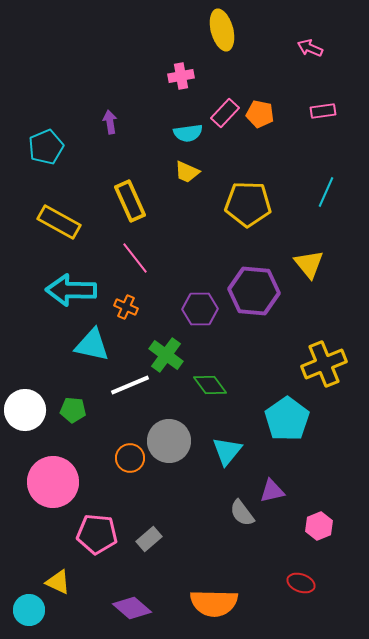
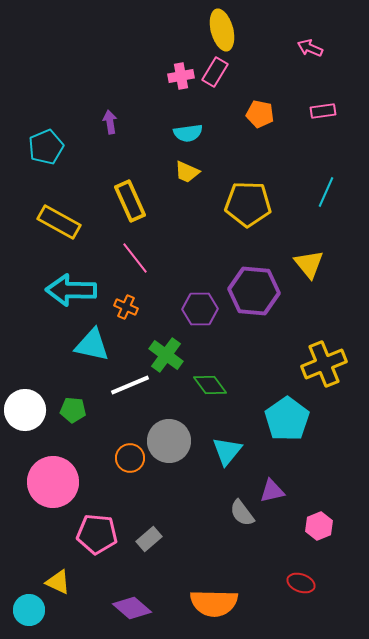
pink rectangle at (225, 113): moved 10 px left, 41 px up; rotated 12 degrees counterclockwise
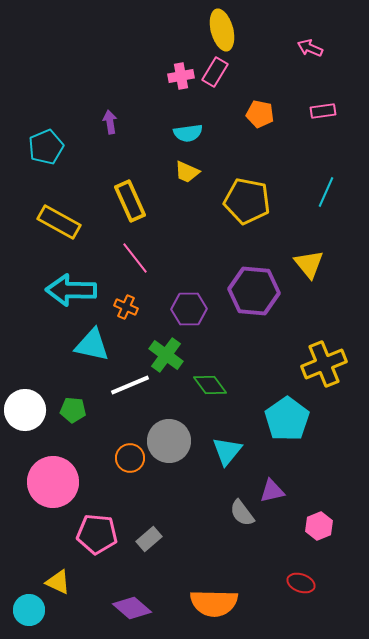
yellow pentagon at (248, 204): moved 1 px left, 3 px up; rotated 9 degrees clockwise
purple hexagon at (200, 309): moved 11 px left
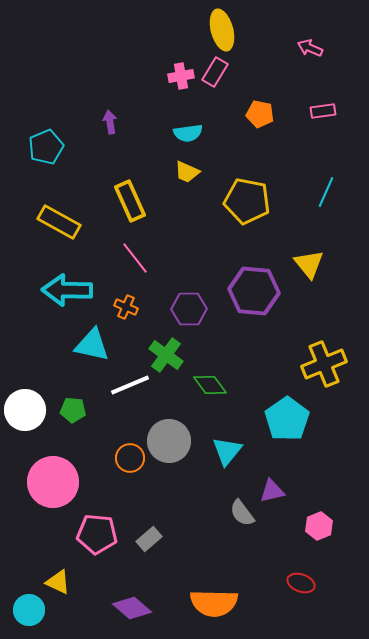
cyan arrow at (71, 290): moved 4 px left
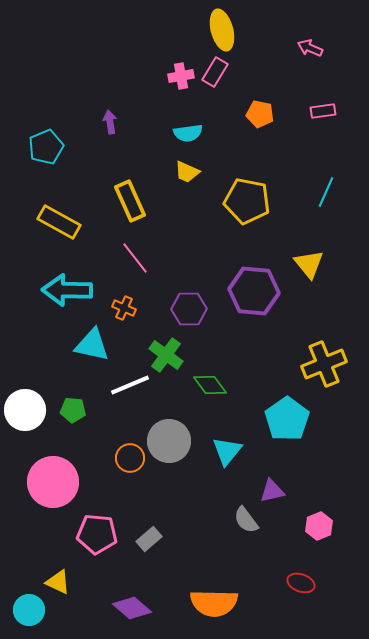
orange cross at (126, 307): moved 2 px left, 1 px down
gray semicircle at (242, 513): moved 4 px right, 7 px down
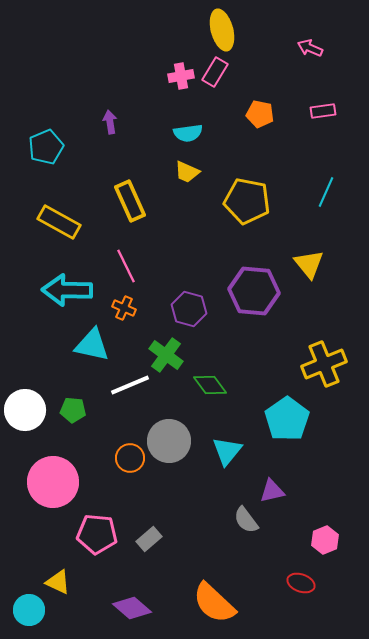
pink line at (135, 258): moved 9 px left, 8 px down; rotated 12 degrees clockwise
purple hexagon at (189, 309): rotated 16 degrees clockwise
pink hexagon at (319, 526): moved 6 px right, 14 px down
orange semicircle at (214, 603): rotated 42 degrees clockwise
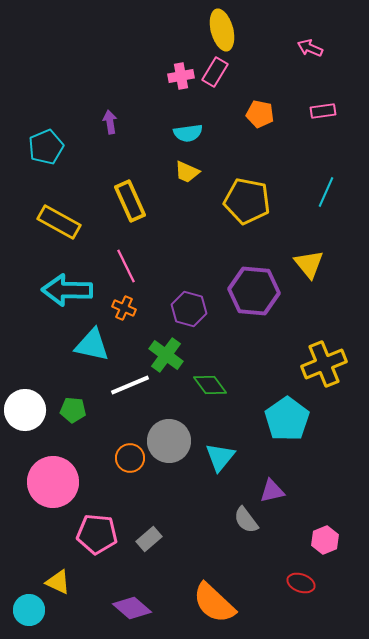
cyan triangle at (227, 451): moved 7 px left, 6 px down
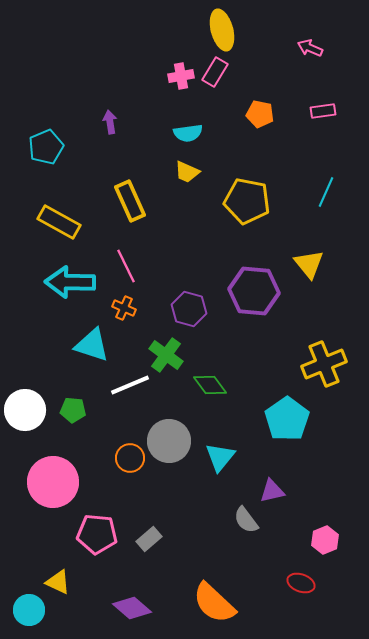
cyan arrow at (67, 290): moved 3 px right, 8 px up
cyan triangle at (92, 345): rotated 6 degrees clockwise
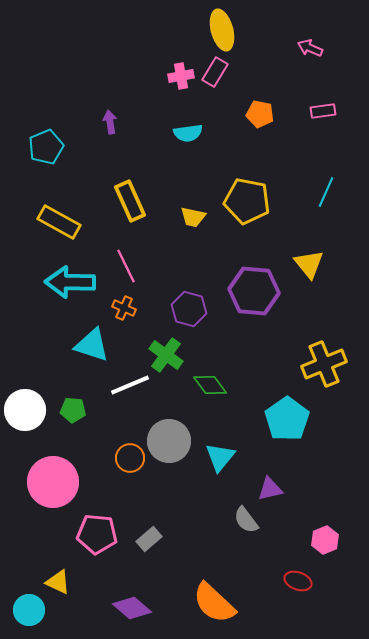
yellow trapezoid at (187, 172): moved 6 px right, 45 px down; rotated 12 degrees counterclockwise
purple triangle at (272, 491): moved 2 px left, 2 px up
red ellipse at (301, 583): moved 3 px left, 2 px up
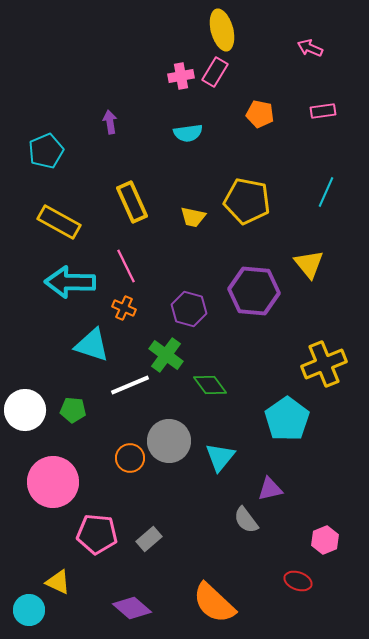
cyan pentagon at (46, 147): moved 4 px down
yellow rectangle at (130, 201): moved 2 px right, 1 px down
